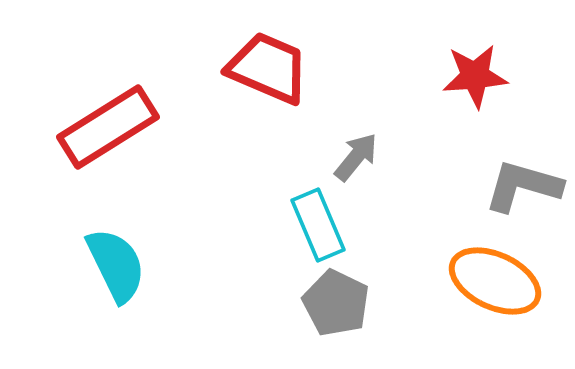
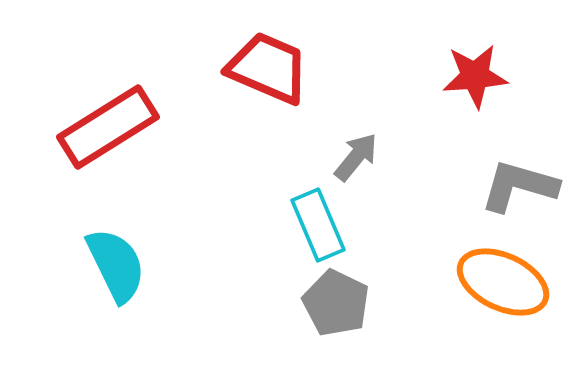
gray L-shape: moved 4 px left
orange ellipse: moved 8 px right, 1 px down
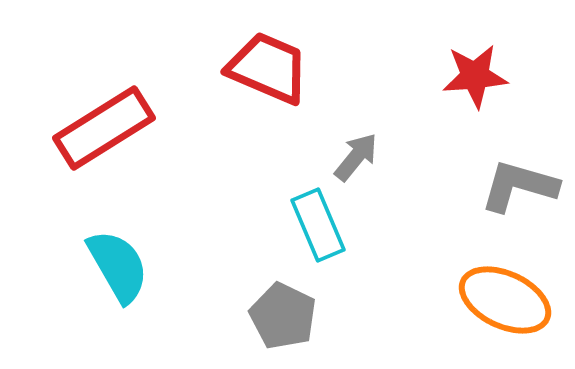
red rectangle: moved 4 px left, 1 px down
cyan semicircle: moved 2 px right, 1 px down; rotated 4 degrees counterclockwise
orange ellipse: moved 2 px right, 18 px down
gray pentagon: moved 53 px left, 13 px down
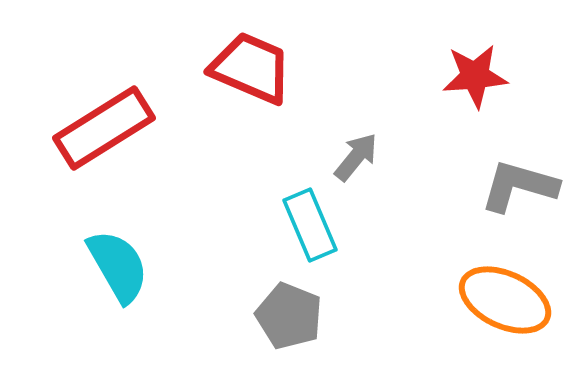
red trapezoid: moved 17 px left
cyan rectangle: moved 8 px left
gray pentagon: moved 6 px right; rotated 4 degrees counterclockwise
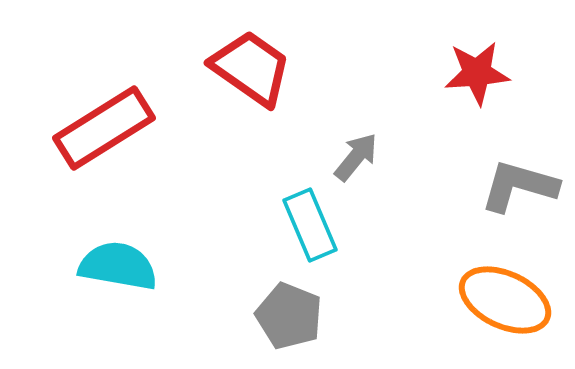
red trapezoid: rotated 12 degrees clockwise
red star: moved 2 px right, 3 px up
cyan semicircle: rotated 50 degrees counterclockwise
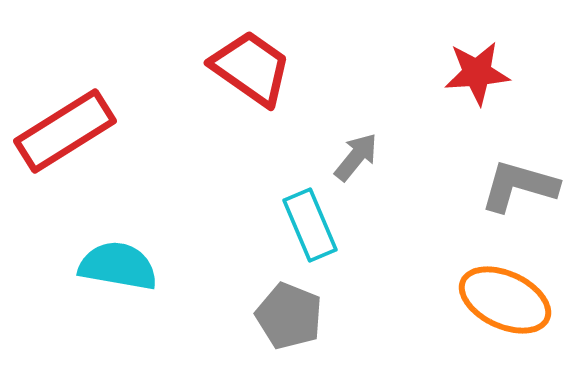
red rectangle: moved 39 px left, 3 px down
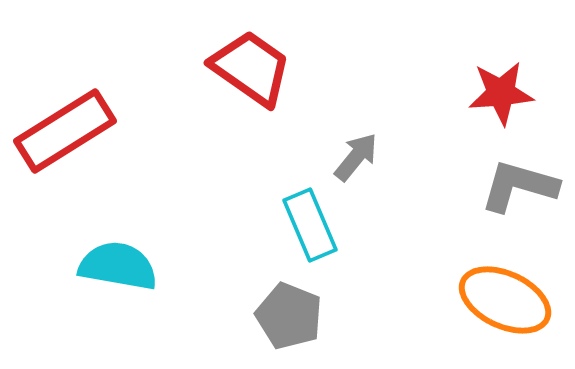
red star: moved 24 px right, 20 px down
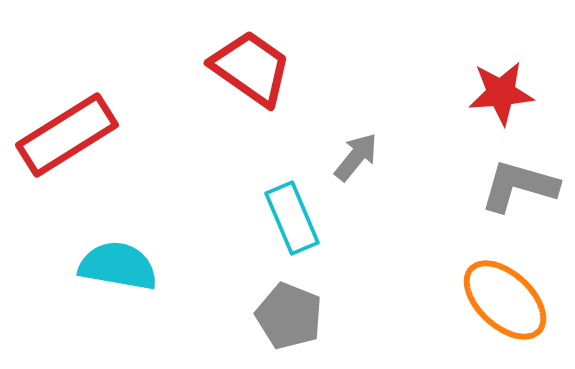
red rectangle: moved 2 px right, 4 px down
cyan rectangle: moved 18 px left, 7 px up
orange ellipse: rotated 18 degrees clockwise
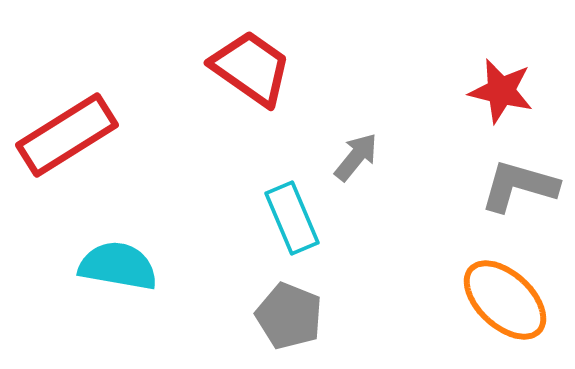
red star: moved 2 px up; rotated 18 degrees clockwise
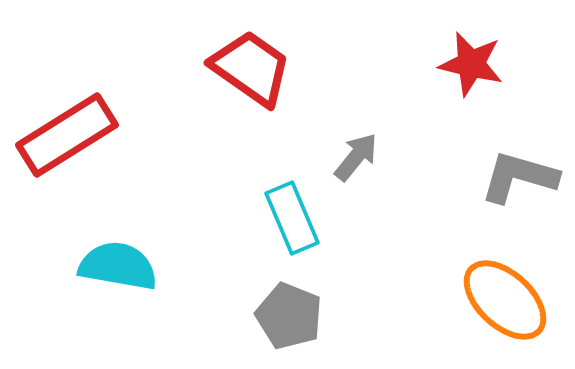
red star: moved 30 px left, 27 px up
gray L-shape: moved 9 px up
